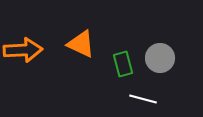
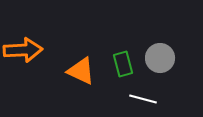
orange triangle: moved 27 px down
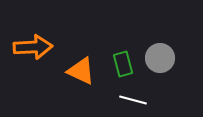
orange arrow: moved 10 px right, 3 px up
white line: moved 10 px left, 1 px down
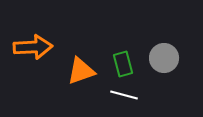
gray circle: moved 4 px right
orange triangle: rotated 44 degrees counterclockwise
white line: moved 9 px left, 5 px up
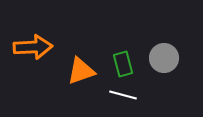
white line: moved 1 px left
